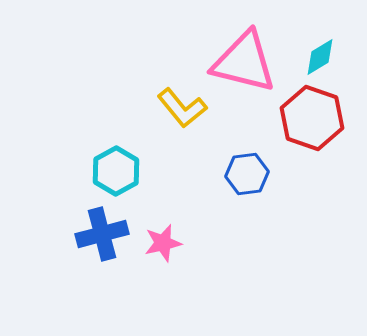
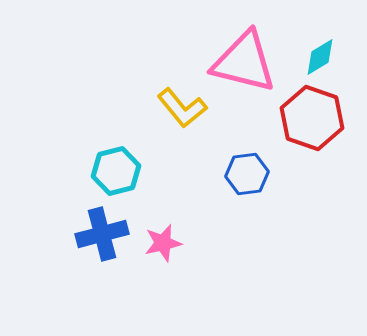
cyan hexagon: rotated 15 degrees clockwise
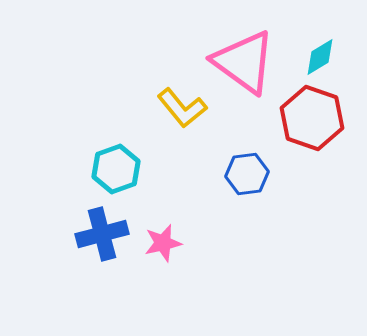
pink triangle: rotated 22 degrees clockwise
cyan hexagon: moved 2 px up; rotated 6 degrees counterclockwise
